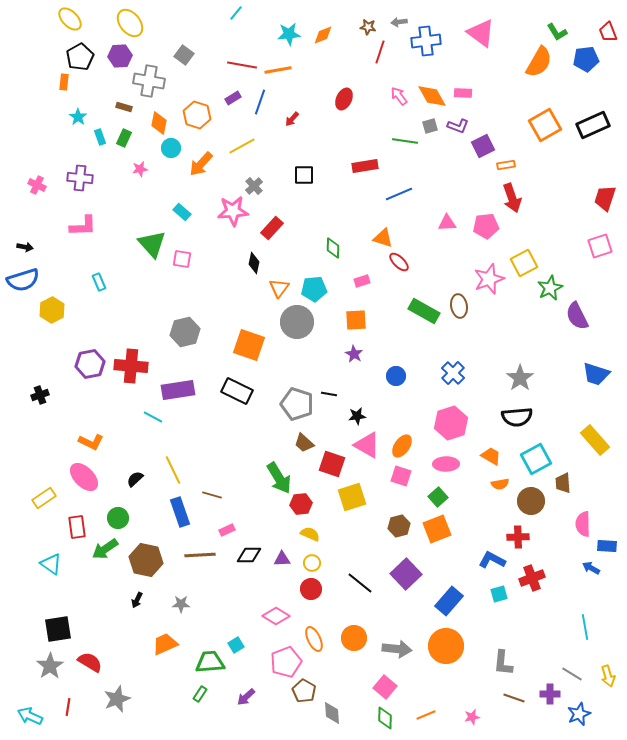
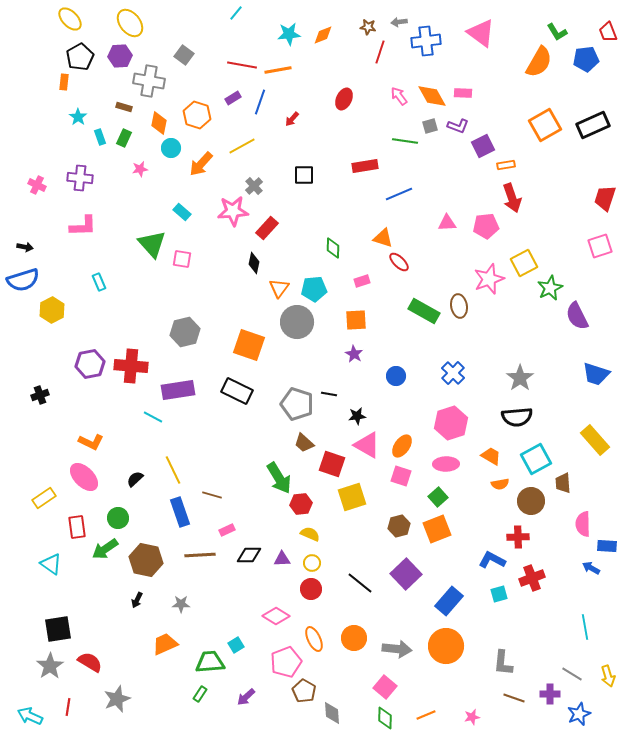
red rectangle at (272, 228): moved 5 px left
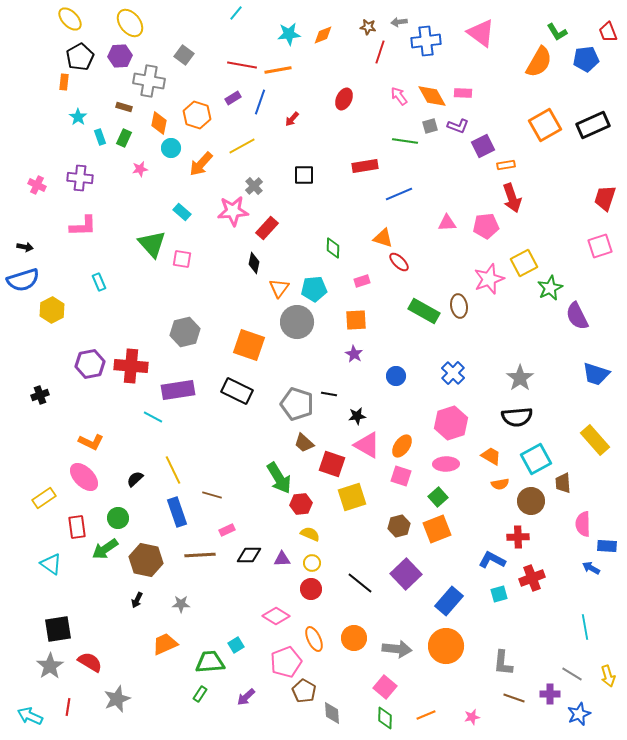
blue rectangle at (180, 512): moved 3 px left
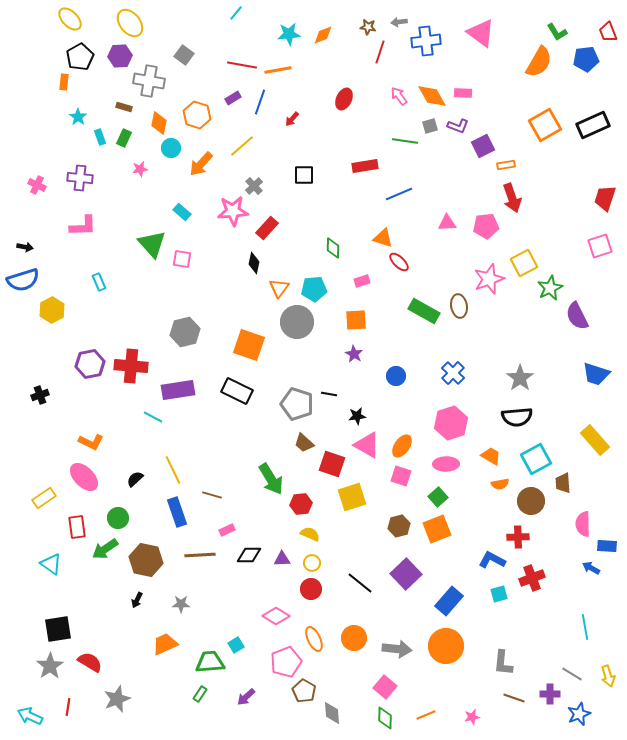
yellow line at (242, 146): rotated 12 degrees counterclockwise
green arrow at (279, 478): moved 8 px left, 1 px down
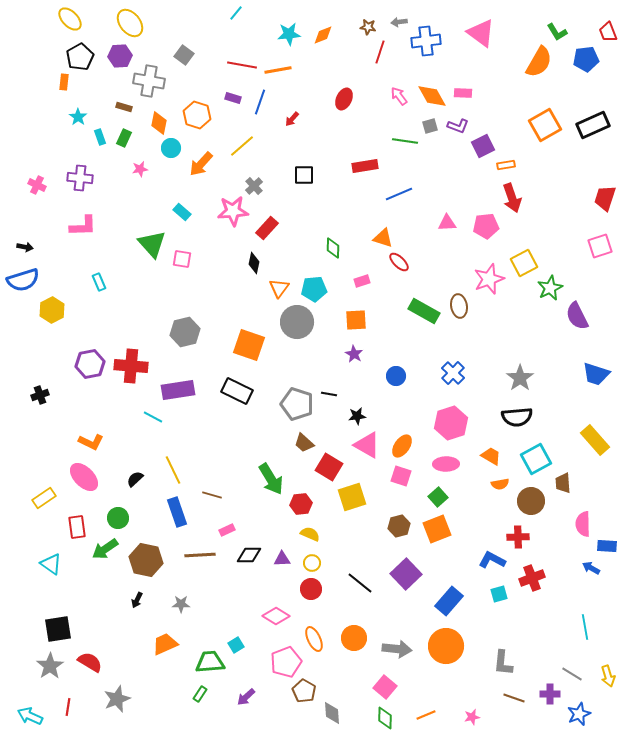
purple rectangle at (233, 98): rotated 49 degrees clockwise
red square at (332, 464): moved 3 px left, 3 px down; rotated 12 degrees clockwise
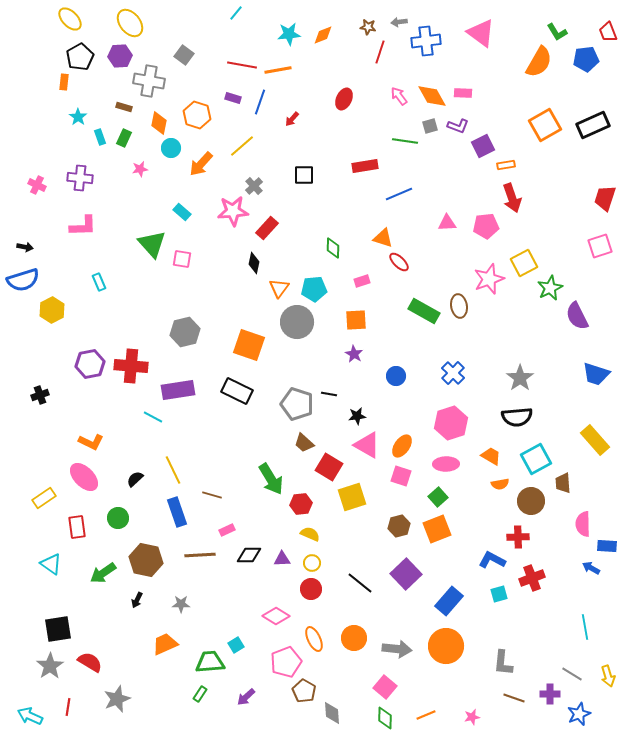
green arrow at (105, 549): moved 2 px left, 24 px down
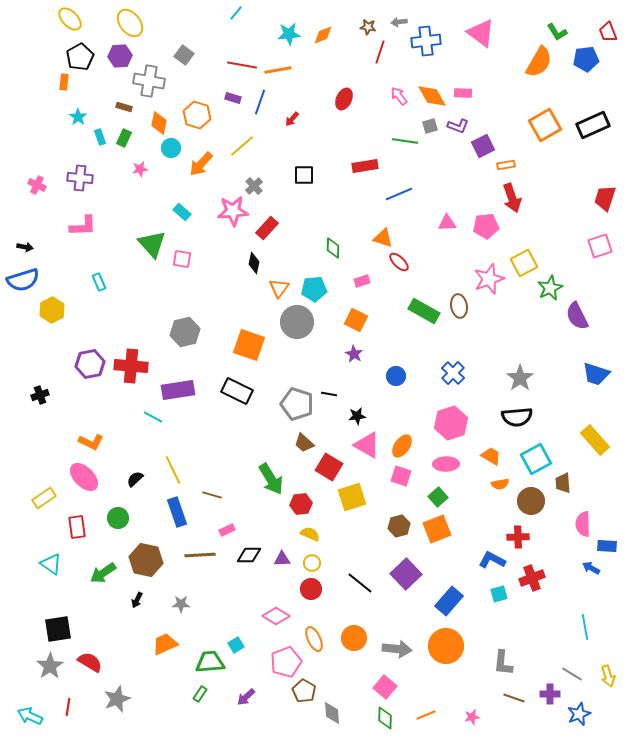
orange square at (356, 320): rotated 30 degrees clockwise
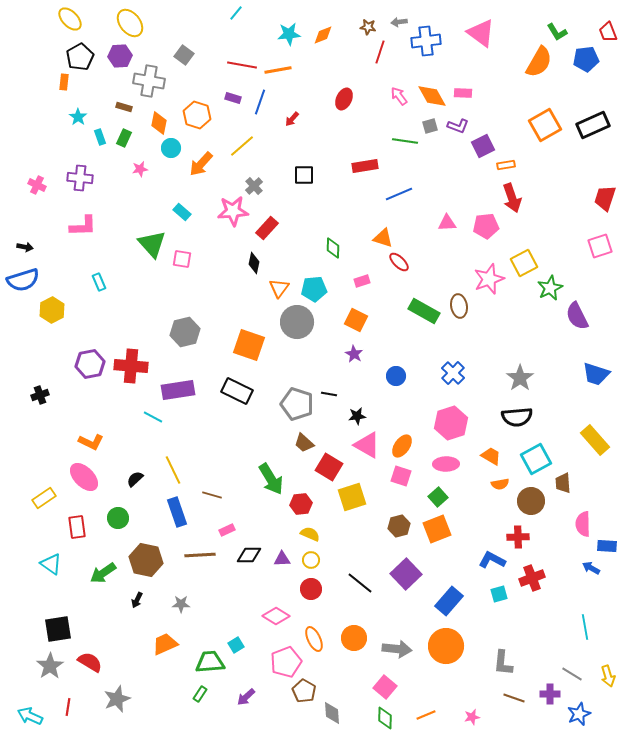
yellow circle at (312, 563): moved 1 px left, 3 px up
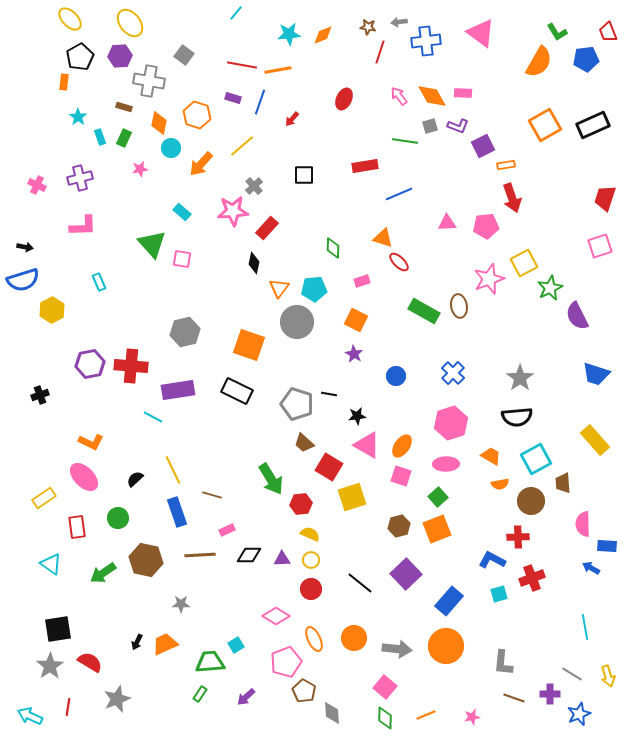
purple cross at (80, 178): rotated 20 degrees counterclockwise
black arrow at (137, 600): moved 42 px down
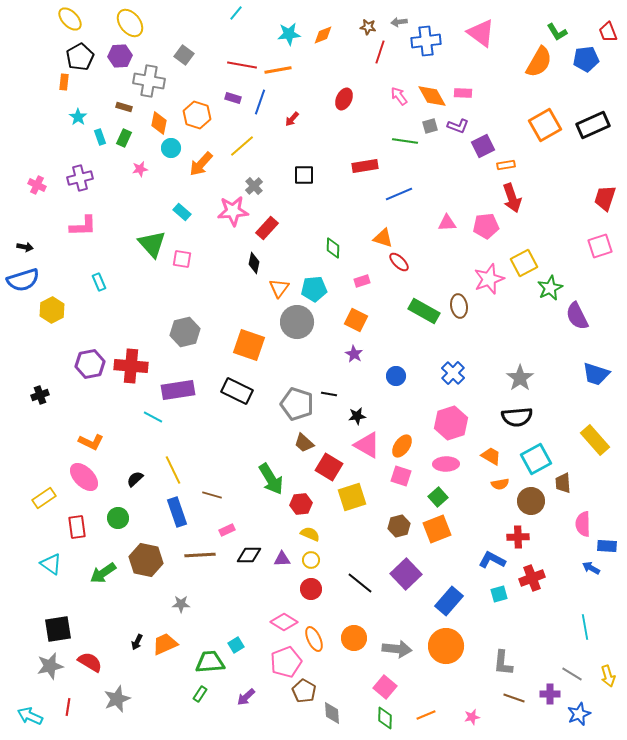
pink diamond at (276, 616): moved 8 px right, 6 px down
gray star at (50, 666): rotated 20 degrees clockwise
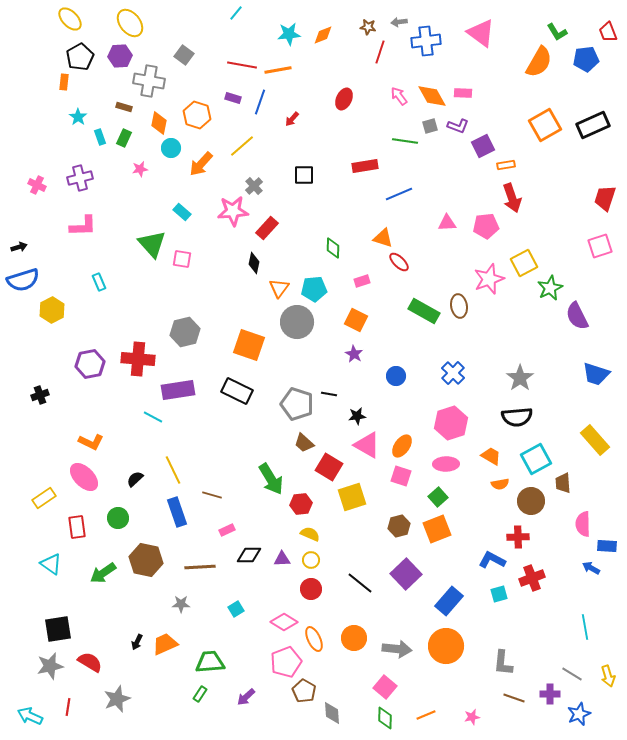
black arrow at (25, 247): moved 6 px left; rotated 28 degrees counterclockwise
red cross at (131, 366): moved 7 px right, 7 px up
brown line at (200, 555): moved 12 px down
cyan square at (236, 645): moved 36 px up
